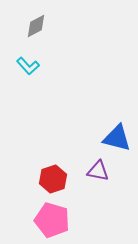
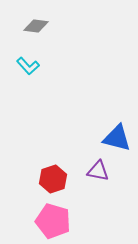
gray diamond: rotated 35 degrees clockwise
pink pentagon: moved 1 px right, 1 px down
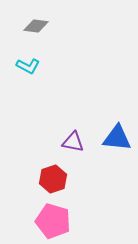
cyan L-shape: rotated 20 degrees counterclockwise
blue triangle: rotated 8 degrees counterclockwise
purple triangle: moved 25 px left, 29 px up
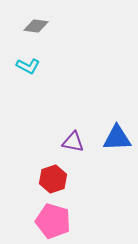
blue triangle: rotated 8 degrees counterclockwise
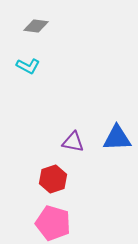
pink pentagon: moved 2 px down
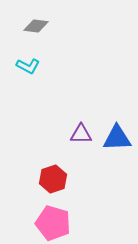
purple triangle: moved 8 px right, 8 px up; rotated 10 degrees counterclockwise
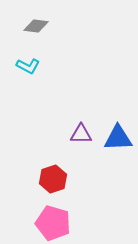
blue triangle: moved 1 px right
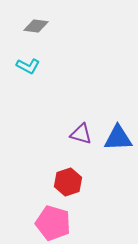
purple triangle: rotated 15 degrees clockwise
red hexagon: moved 15 px right, 3 px down
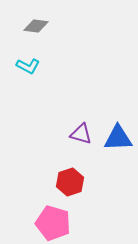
red hexagon: moved 2 px right
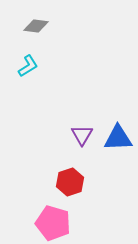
cyan L-shape: rotated 60 degrees counterclockwise
purple triangle: moved 1 px right, 1 px down; rotated 45 degrees clockwise
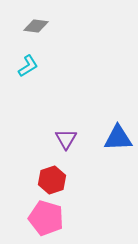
purple triangle: moved 16 px left, 4 px down
red hexagon: moved 18 px left, 2 px up
pink pentagon: moved 7 px left, 5 px up
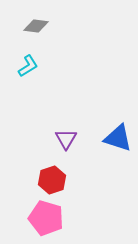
blue triangle: rotated 20 degrees clockwise
